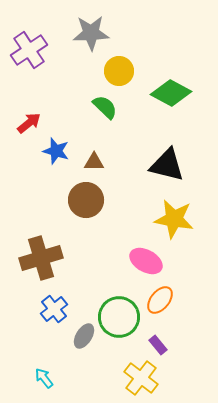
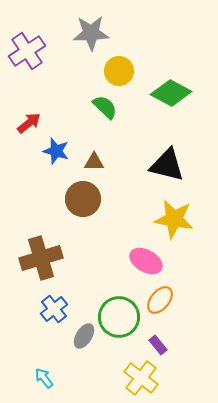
purple cross: moved 2 px left, 1 px down
brown circle: moved 3 px left, 1 px up
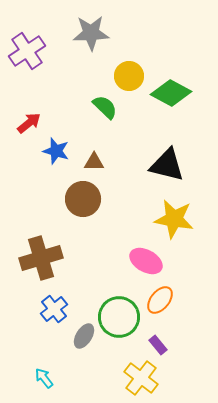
yellow circle: moved 10 px right, 5 px down
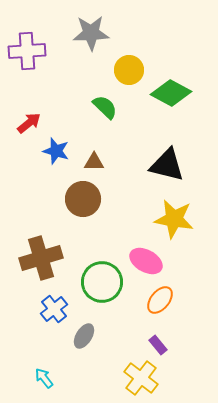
purple cross: rotated 30 degrees clockwise
yellow circle: moved 6 px up
green circle: moved 17 px left, 35 px up
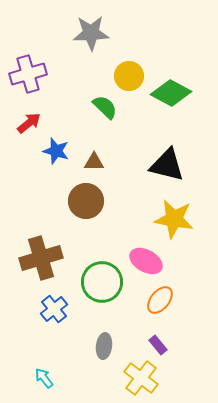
purple cross: moved 1 px right, 23 px down; rotated 12 degrees counterclockwise
yellow circle: moved 6 px down
brown circle: moved 3 px right, 2 px down
gray ellipse: moved 20 px right, 10 px down; rotated 25 degrees counterclockwise
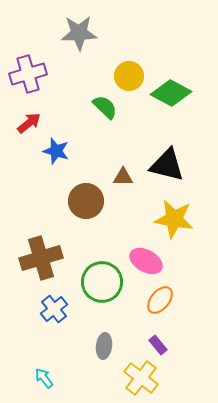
gray star: moved 12 px left
brown triangle: moved 29 px right, 15 px down
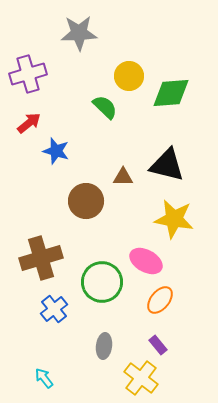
green diamond: rotated 33 degrees counterclockwise
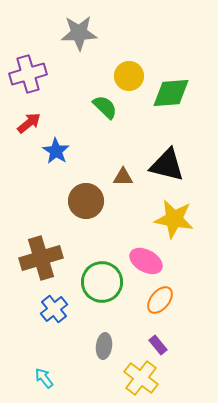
blue star: rotated 16 degrees clockwise
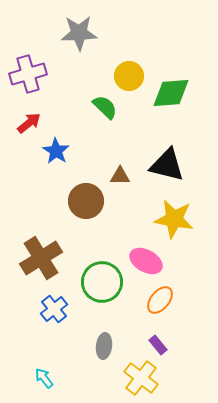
brown triangle: moved 3 px left, 1 px up
brown cross: rotated 15 degrees counterclockwise
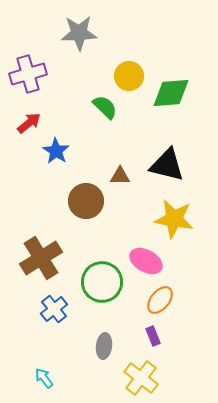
purple rectangle: moved 5 px left, 9 px up; rotated 18 degrees clockwise
